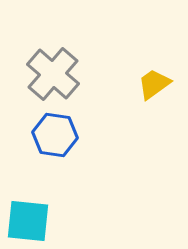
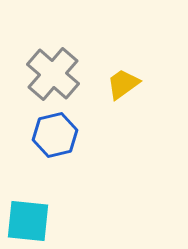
yellow trapezoid: moved 31 px left
blue hexagon: rotated 21 degrees counterclockwise
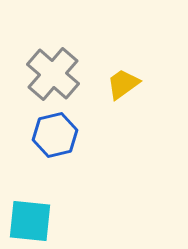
cyan square: moved 2 px right
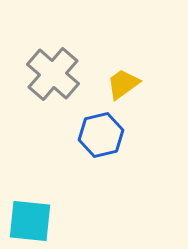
blue hexagon: moved 46 px right
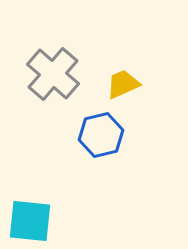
yellow trapezoid: rotated 12 degrees clockwise
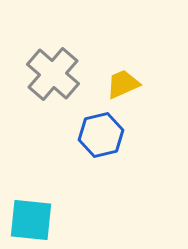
cyan square: moved 1 px right, 1 px up
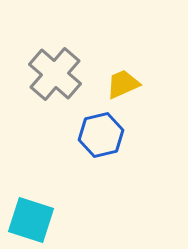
gray cross: moved 2 px right
cyan square: rotated 12 degrees clockwise
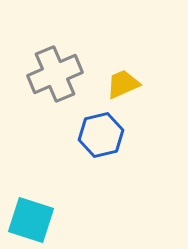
gray cross: rotated 26 degrees clockwise
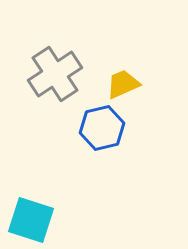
gray cross: rotated 10 degrees counterclockwise
blue hexagon: moved 1 px right, 7 px up
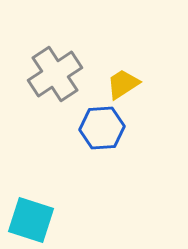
yellow trapezoid: rotated 9 degrees counterclockwise
blue hexagon: rotated 9 degrees clockwise
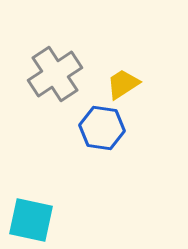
blue hexagon: rotated 12 degrees clockwise
cyan square: rotated 6 degrees counterclockwise
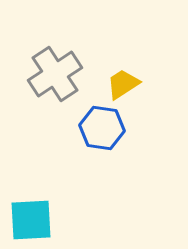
cyan square: rotated 15 degrees counterclockwise
